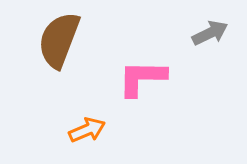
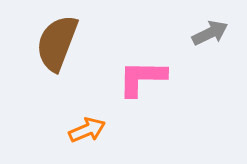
brown semicircle: moved 2 px left, 3 px down
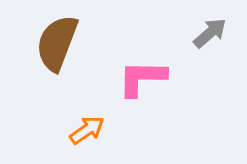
gray arrow: rotated 15 degrees counterclockwise
orange arrow: rotated 12 degrees counterclockwise
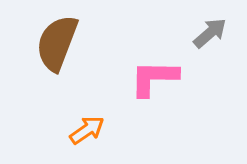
pink L-shape: moved 12 px right
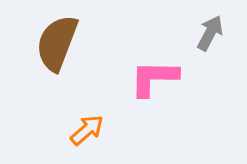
gray arrow: rotated 21 degrees counterclockwise
orange arrow: rotated 6 degrees counterclockwise
